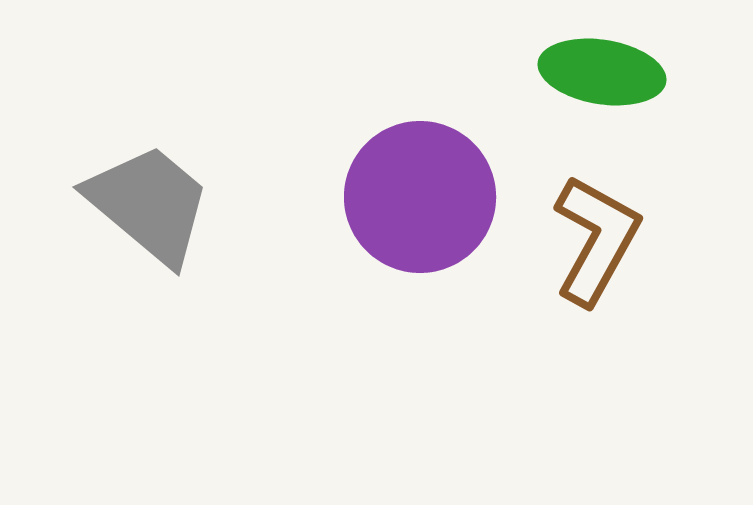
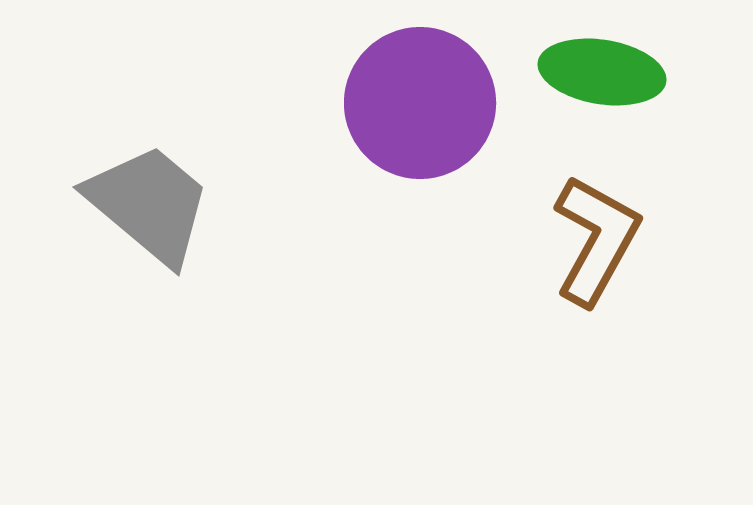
purple circle: moved 94 px up
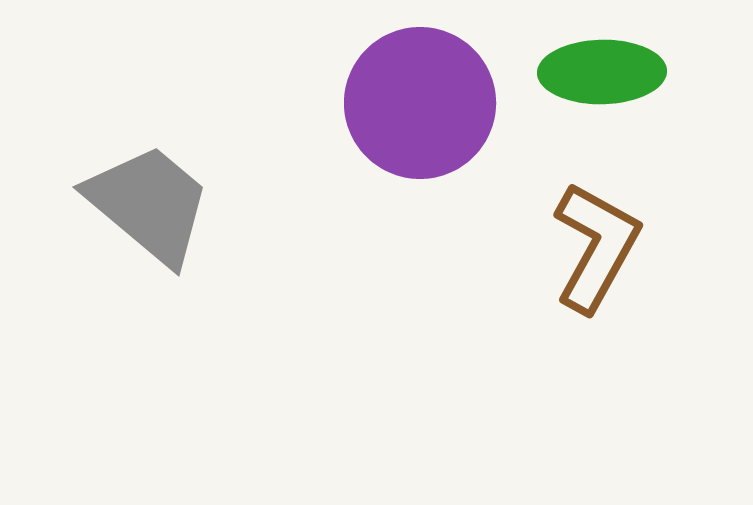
green ellipse: rotated 10 degrees counterclockwise
brown L-shape: moved 7 px down
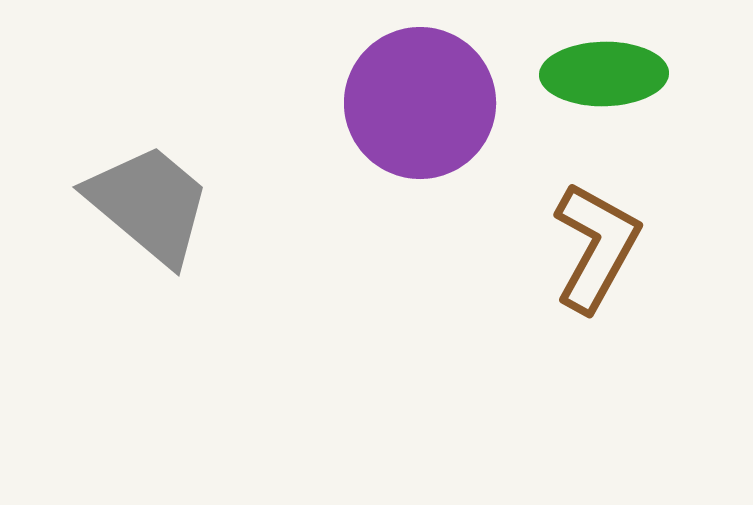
green ellipse: moved 2 px right, 2 px down
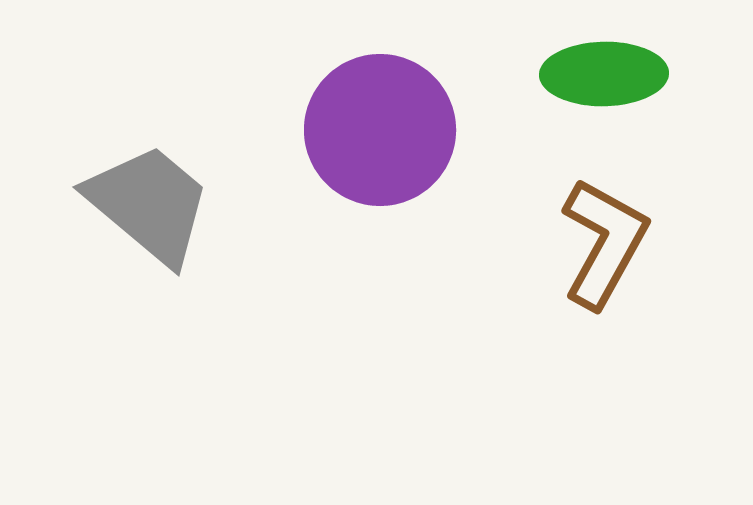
purple circle: moved 40 px left, 27 px down
brown L-shape: moved 8 px right, 4 px up
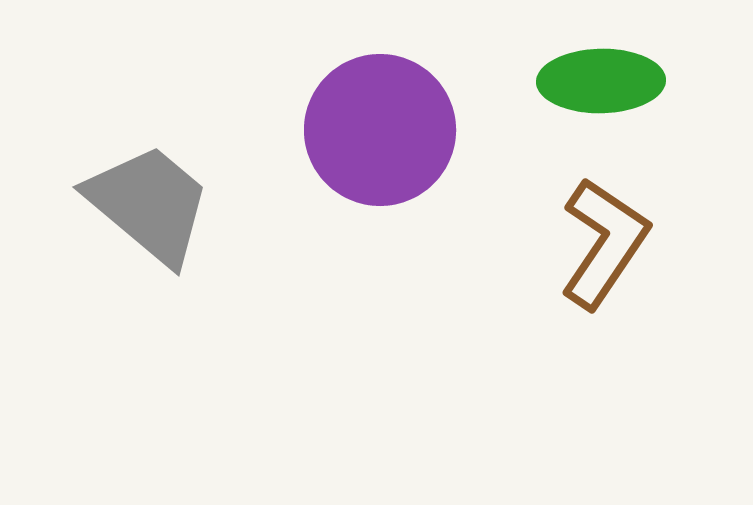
green ellipse: moved 3 px left, 7 px down
brown L-shape: rotated 5 degrees clockwise
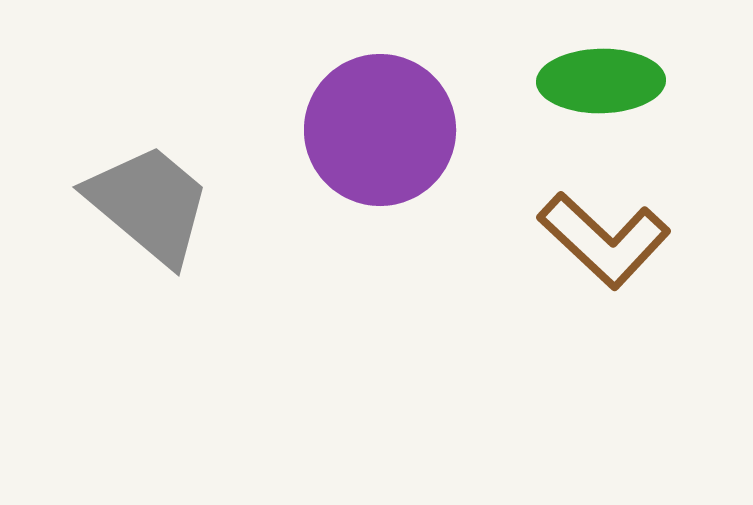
brown L-shape: moved 3 px up; rotated 99 degrees clockwise
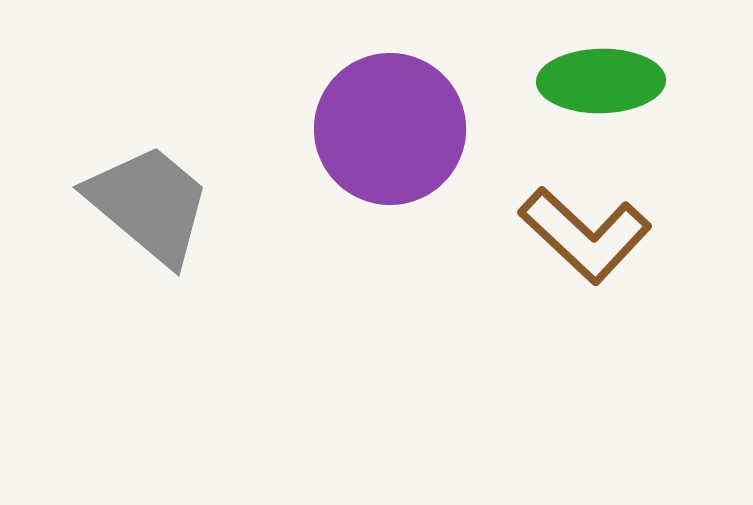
purple circle: moved 10 px right, 1 px up
brown L-shape: moved 19 px left, 5 px up
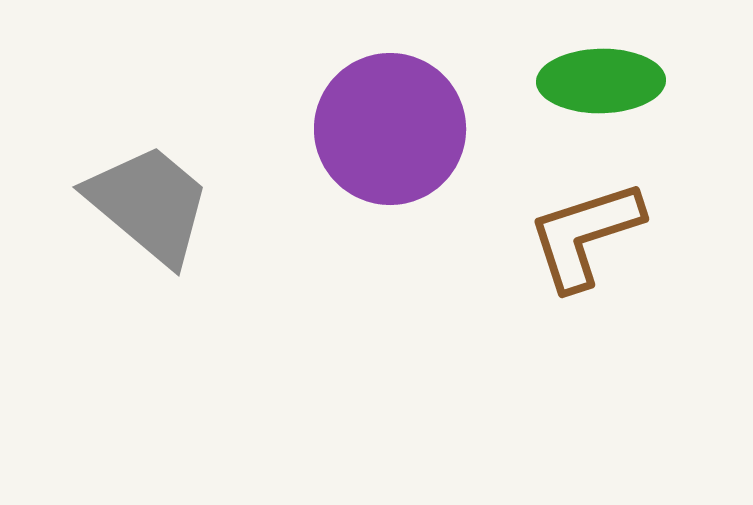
brown L-shape: rotated 119 degrees clockwise
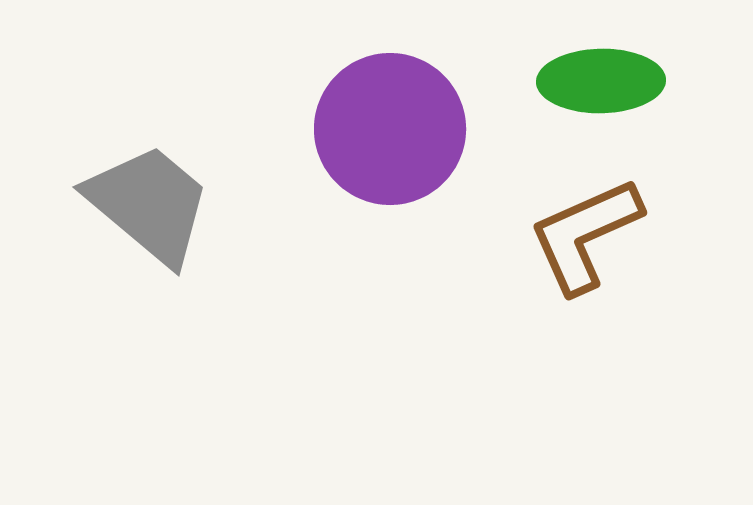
brown L-shape: rotated 6 degrees counterclockwise
